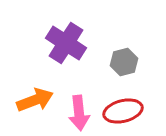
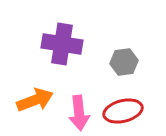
purple cross: moved 4 px left, 1 px down; rotated 24 degrees counterclockwise
gray hexagon: rotated 8 degrees clockwise
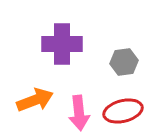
purple cross: rotated 9 degrees counterclockwise
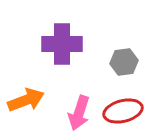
orange arrow: moved 9 px left
pink arrow: rotated 24 degrees clockwise
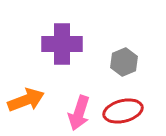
gray hexagon: rotated 16 degrees counterclockwise
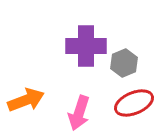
purple cross: moved 24 px right, 2 px down
gray hexagon: moved 1 px down
red ellipse: moved 11 px right, 8 px up; rotated 9 degrees counterclockwise
